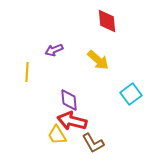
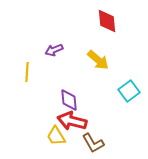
cyan square: moved 2 px left, 3 px up
yellow trapezoid: moved 1 px left, 1 px down
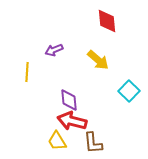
cyan square: rotated 10 degrees counterclockwise
yellow trapezoid: moved 1 px right, 5 px down
brown L-shape: rotated 25 degrees clockwise
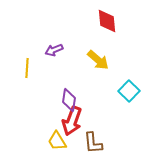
yellow line: moved 4 px up
purple diamond: rotated 15 degrees clockwise
red arrow: rotated 84 degrees counterclockwise
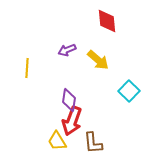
purple arrow: moved 13 px right
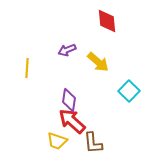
yellow arrow: moved 2 px down
red arrow: rotated 112 degrees clockwise
yellow trapezoid: rotated 40 degrees counterclockwise
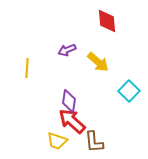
purple diamond: moved 1 px down
brown L-shape: moved 1 px right, 1 px up
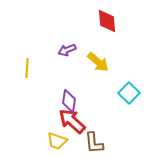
cyan square: moved 2 px down
brown L-shape: moved 1 px down
